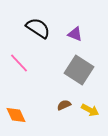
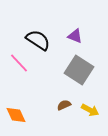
black semicircle: moved 12 px down
purple triangle: moved 2 px down
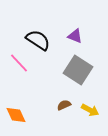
gray square: moved 1 px left
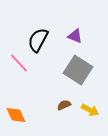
black semicircle: rotated 95 degrees counterclockwise
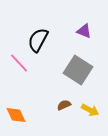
purple triangle: moved 9 px right, 5 px up
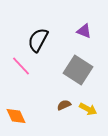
pink line: moved 2 px right, 3 px down
yellow arrow: moved 2 px left, 1 px up
orange diamond: moved 1 px down
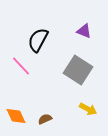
brown semicircle: moved 19 px left, 14 px down
